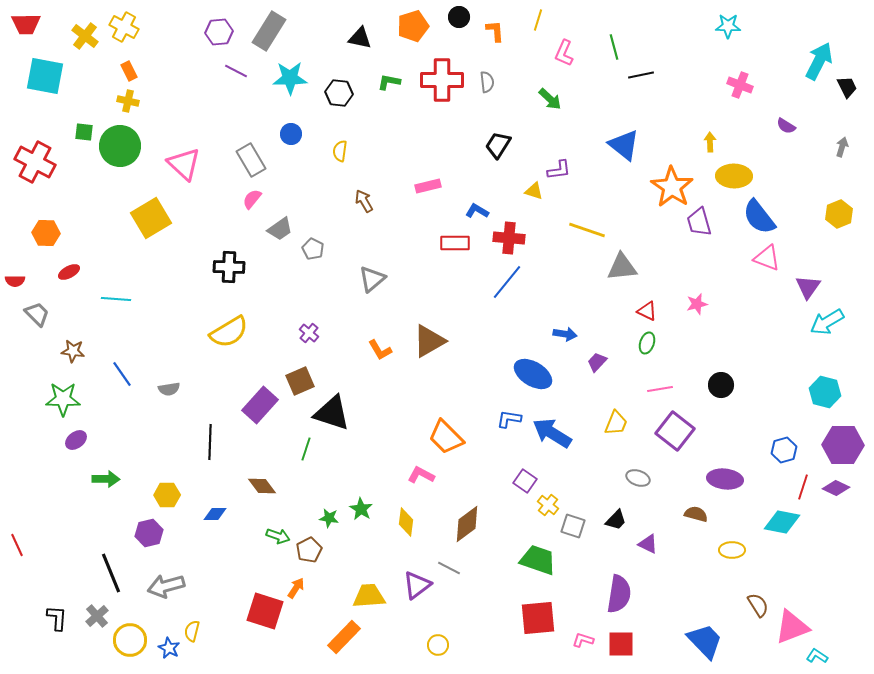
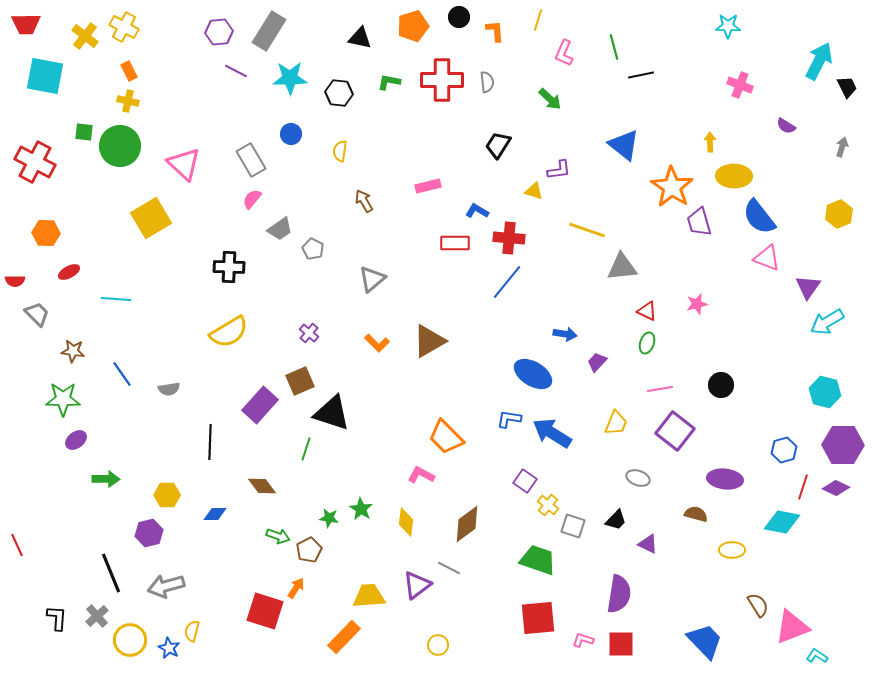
orange L-shape at (380, 350): moved 3 px left, 7 px up; rotated 15 degrees counterclockwise
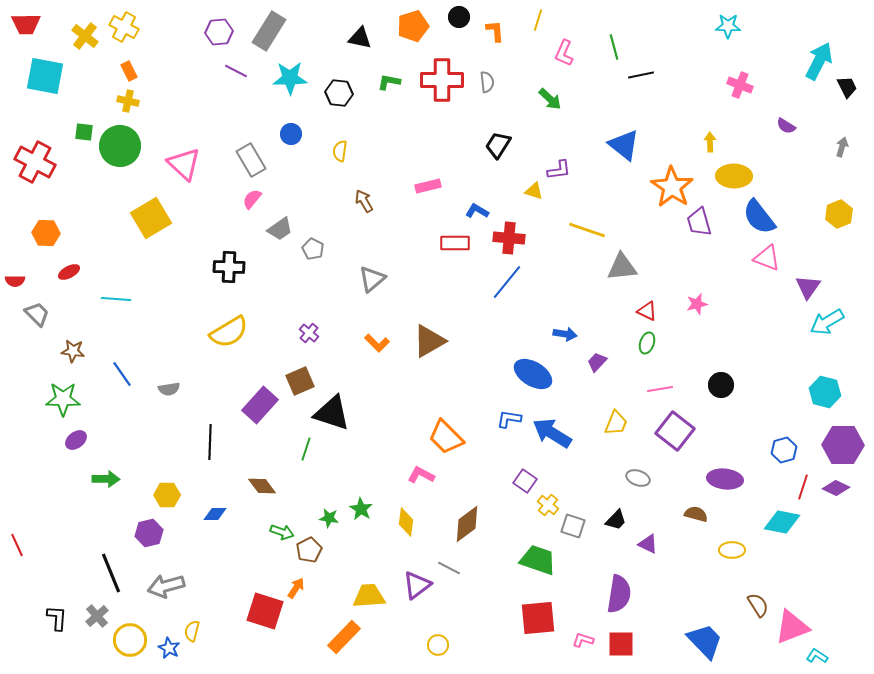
green arrow at (278, 536): moved 4 px right, 4 px up
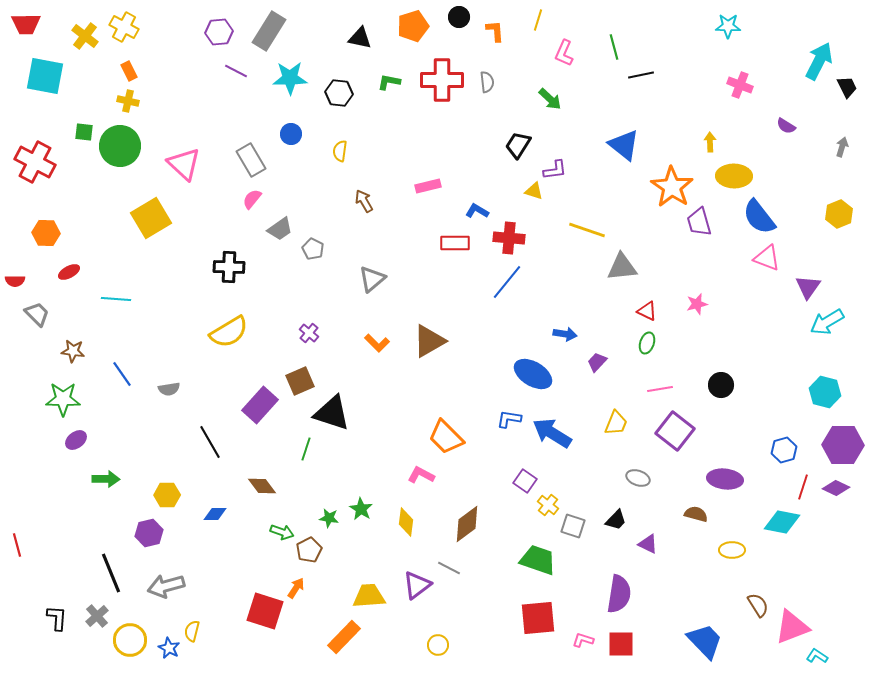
black trapezoid at (498, 145): moved 20 px right
purple L-shape at (559, 170): moved 4 px left
black line at (210, 442): rotated 32 degrees counterclockwise
red line at (17, 545): rotated 10 degrees clockwise
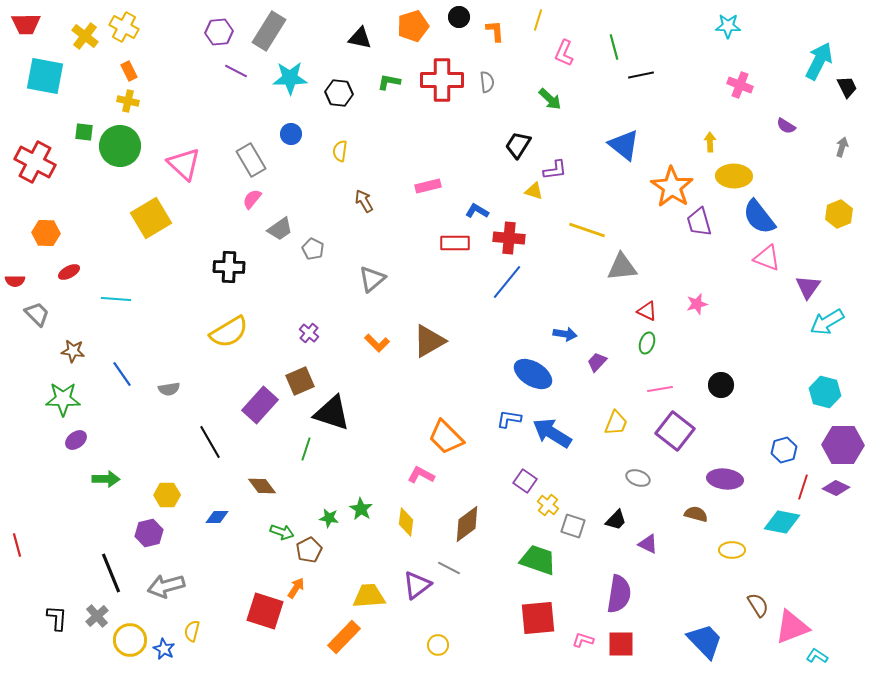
blue diamond at (215, 514): moved 2 px right, 3 px down
blue star at (169, 648): moved 5 px left, 1 px down
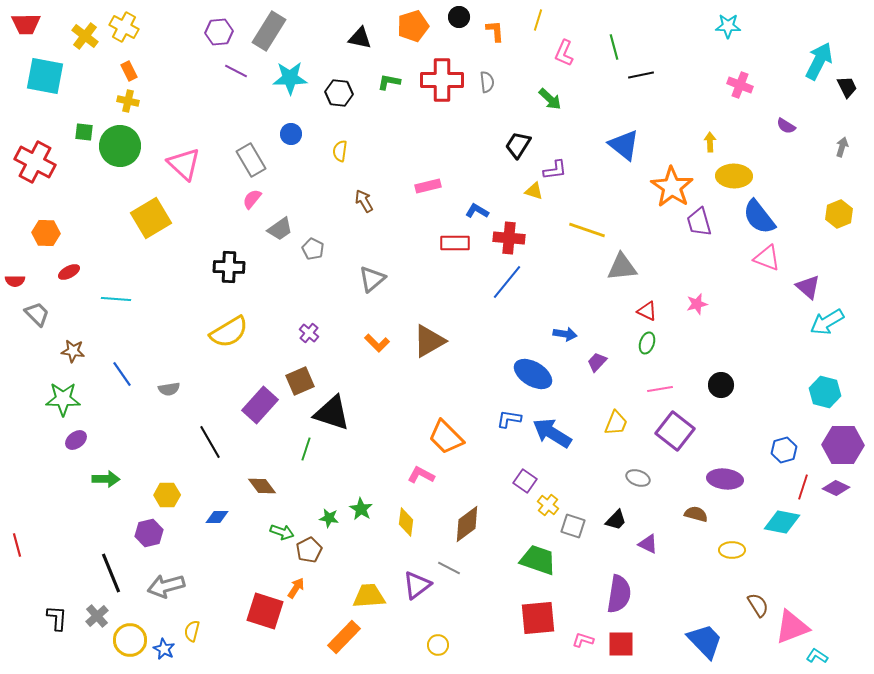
purple triangle at (808, 287): rotated 24 degrees counterclockwise
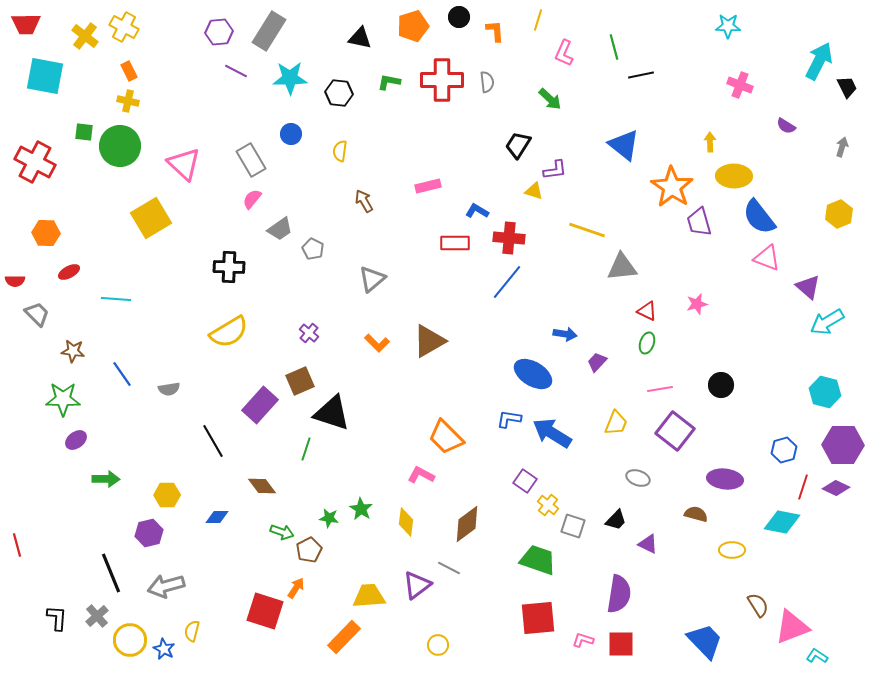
black line at (210, 442): moved 3 px right, 1 px up
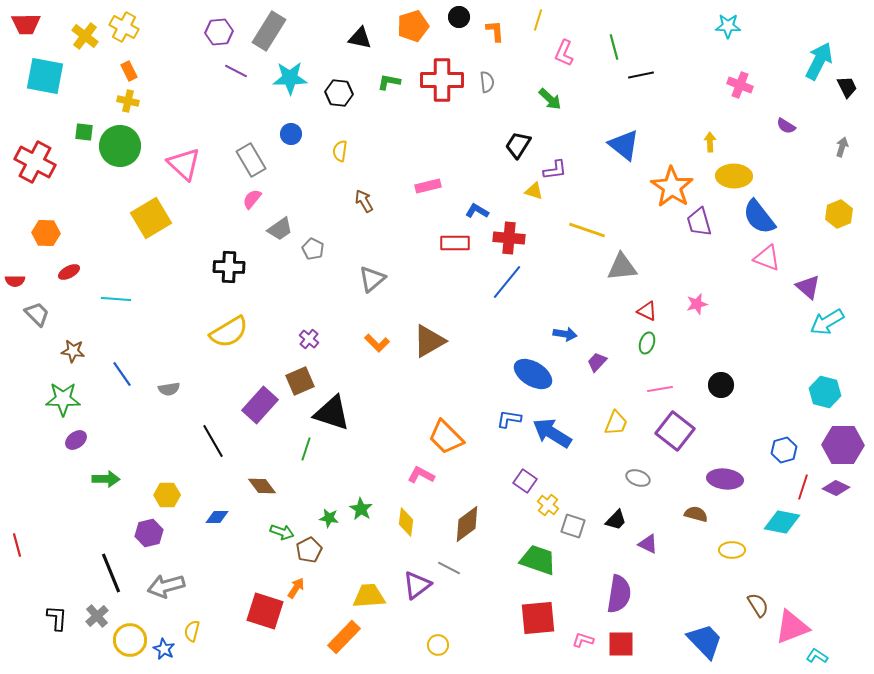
purple cross at (309, 333): moved 6 px down
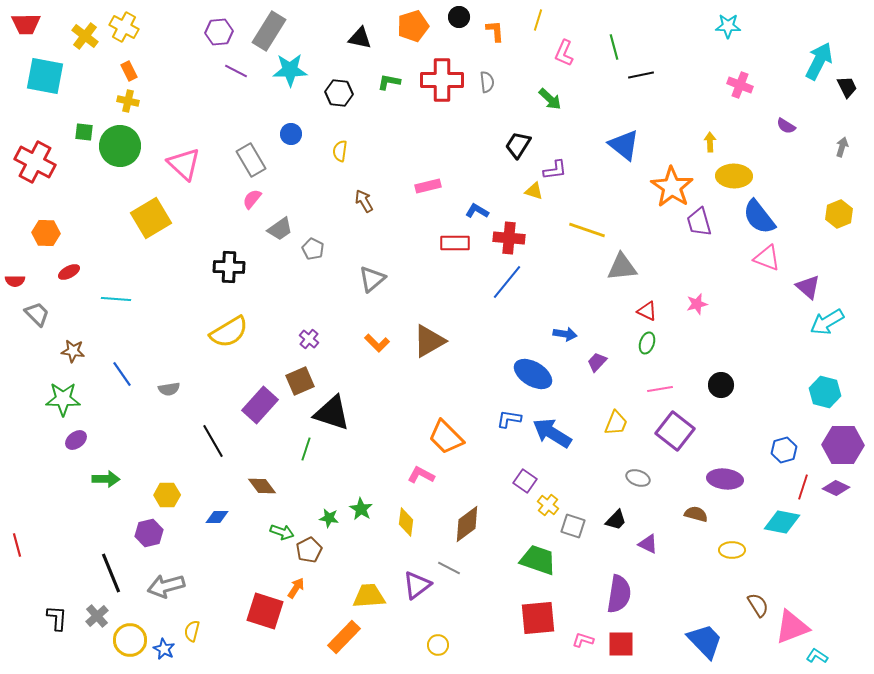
cyan star at (290, 78): moved 8 px up
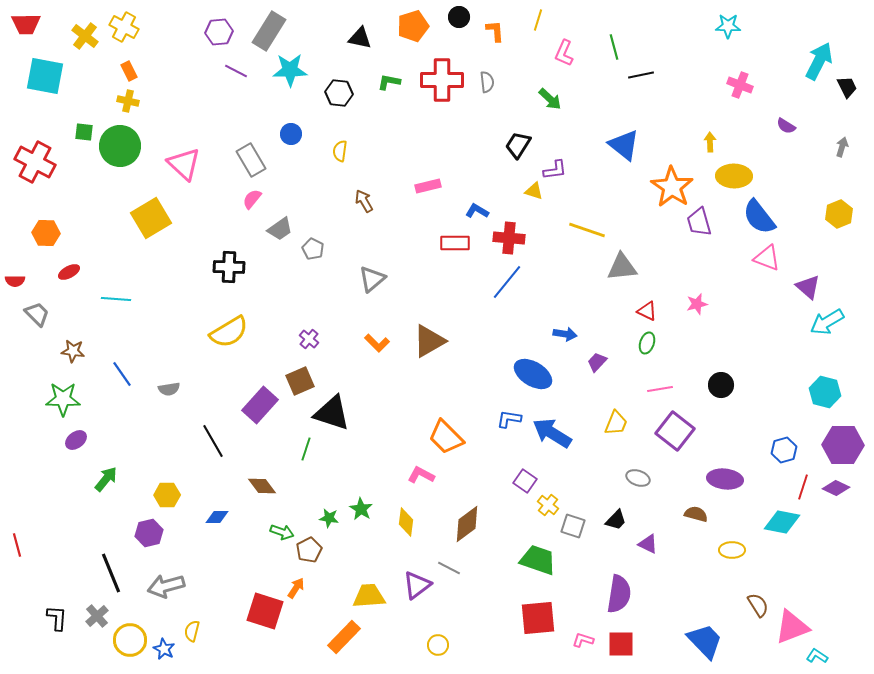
green arrow at (106, 479): rotated 52 degrees counterclockwise
